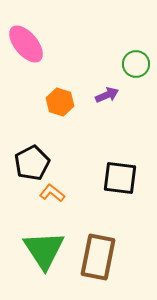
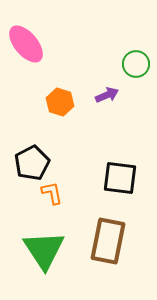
orange L-shape: rotated 40 degrees clockwise
brown rectangle: moved 10 px right, 16 px up
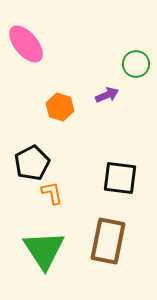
orange hexagon: moved 5 px down
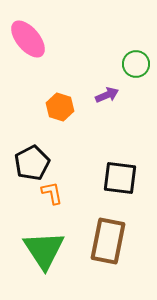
pink ellipse: moved 2 px right, 5 px up
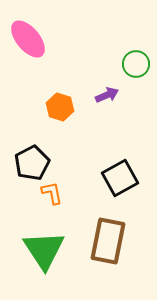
black square: rotated 36 degrees counterclockwise
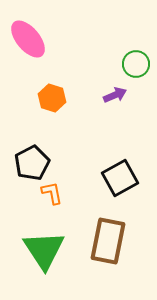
purple arrow: moved 8 px right
orange hexagon: moved 8 px left, 9 px up
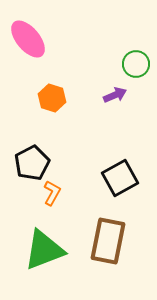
orange L-shape: rotated 40 degrees clockwise
green triangle: rotated 42 degrees clockwise
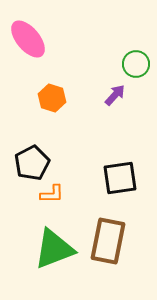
purple arrow: rotated 25 degrees counterclockwise
black square: rotated 21 degrees clockwise
orange L-shape: moved 1 px down; rotated 60 degrees clockwise
green triangle: moved 10 px right, 1 px up
